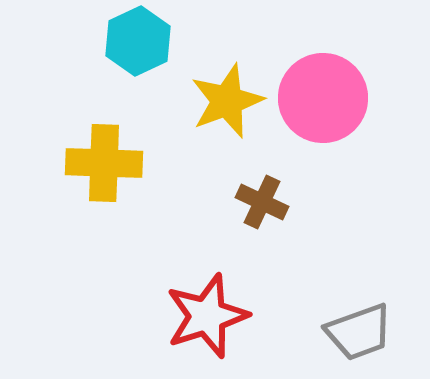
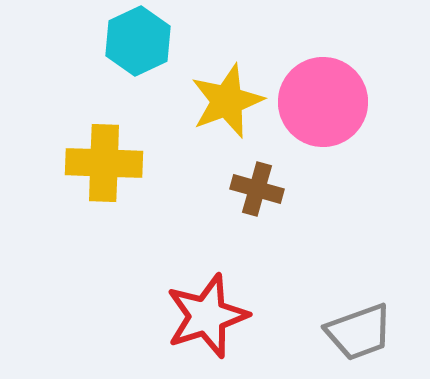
pink circle: moved 4 px down
brown cross: moved 5 px left, 13 px up; rotated 9 degrees counterclockwise
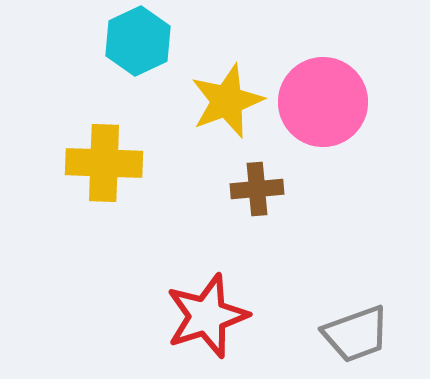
brown cross: rotated 21 degrees counterclockwise
gray trapezoid: moved 3 px left, 2 px down
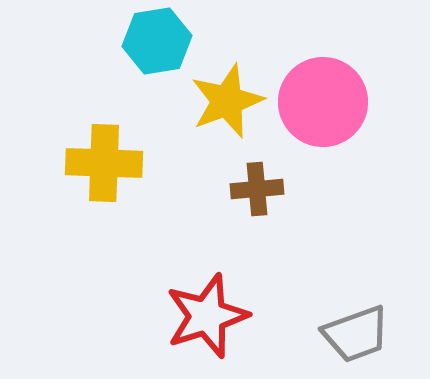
cyan hexagon: moved 19 px right; rotated 16 degrees clockwise
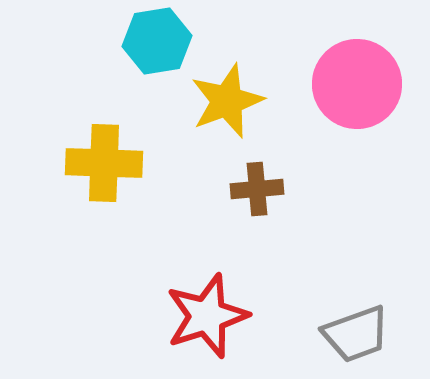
pink circle: moved 34 px right, 18 px up
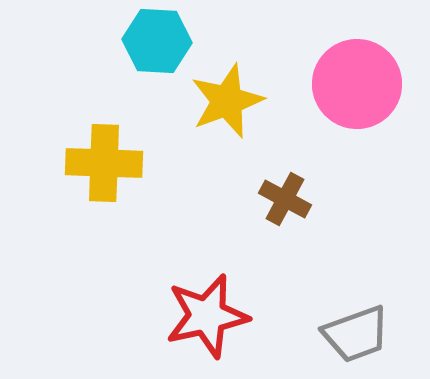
cyan hexagon: rotated 12 degrees clockwise
brown cross: moved 28 px right, 10 px down; rotated 33 degrees clockwise
red star: rotated 6 degrees clockwise
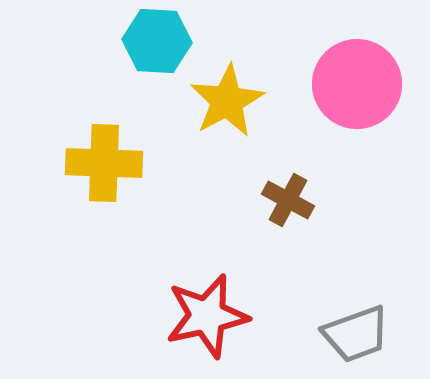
yellow star: rotated 8 degrees counterclockwise
brown cross: moved 3 px right, 1 px down
